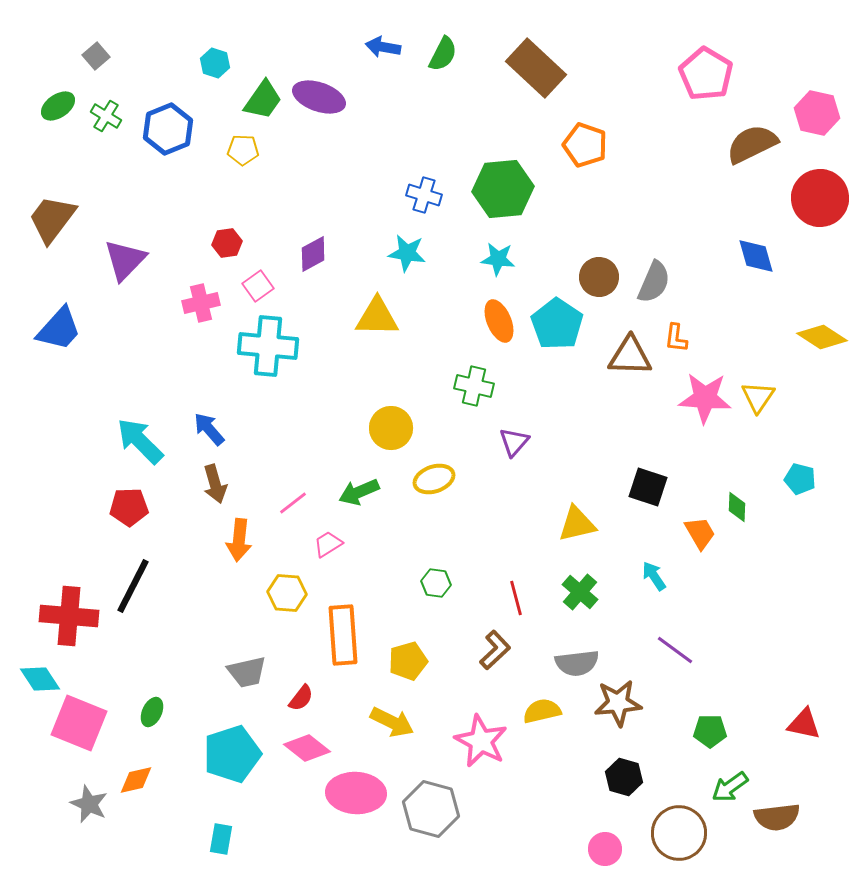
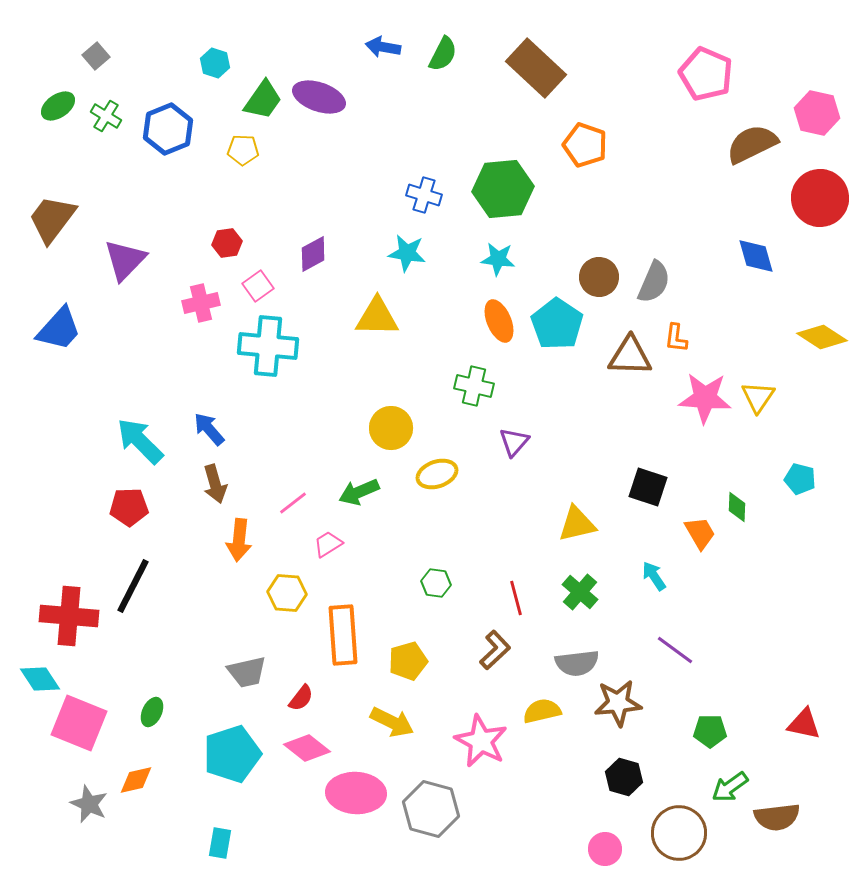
pink pentagon at (706, 74): rotated 8 degrees counterclockwise
yellow ellipse at (434, 479): moved 3 px right, 5 px up
cyan rectangle at (221, 839): moved 1 px left, 4 px down
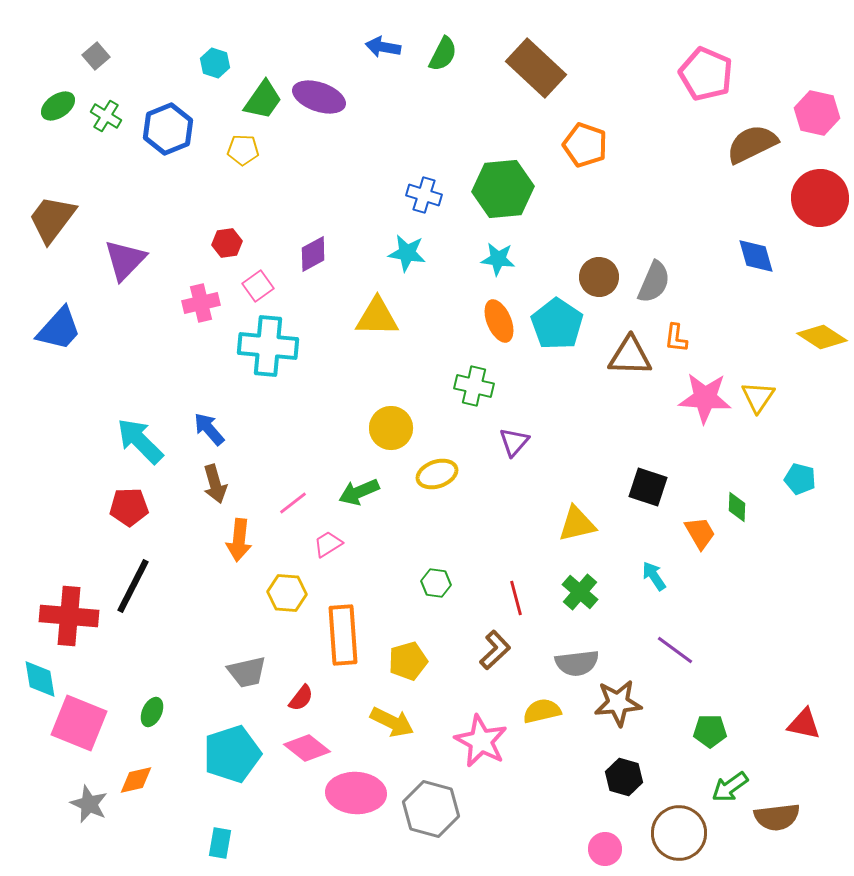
cyan diamond at (40, 679): rotated 24 degrees clockwise
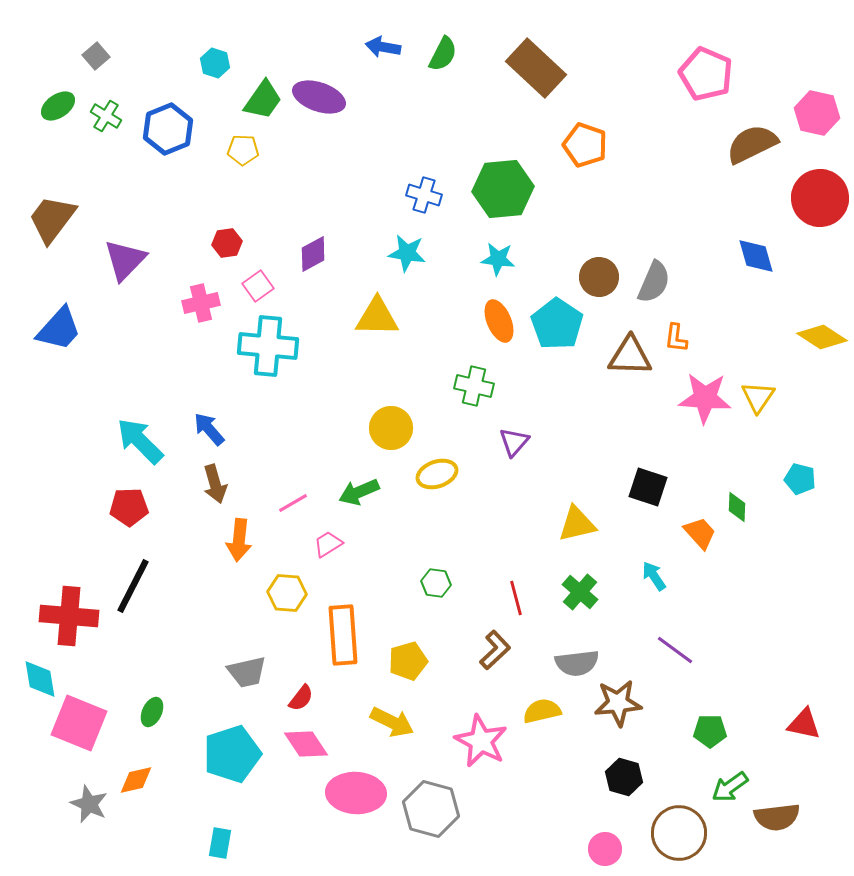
pink line at (293, 503): rotated 8 degrees clockwise
orange trapezoid at (700, 533): rotated 12 degrees counterclockwise
pink diamond at (307, 748): moved 1 px left, 4 px up; rotated 18 degrees clockwise
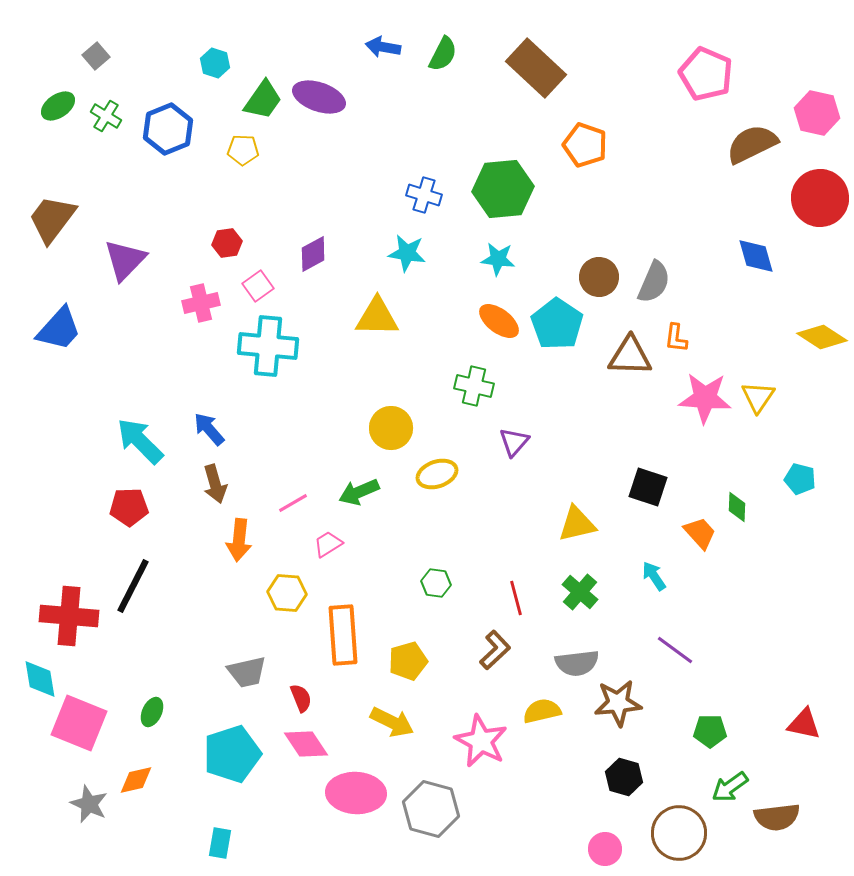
orange ellipse at (499, 321): rotated 30 degrees counterclockwise
red semicircle at (301, 698): rotated 60 degrees counterclockwise
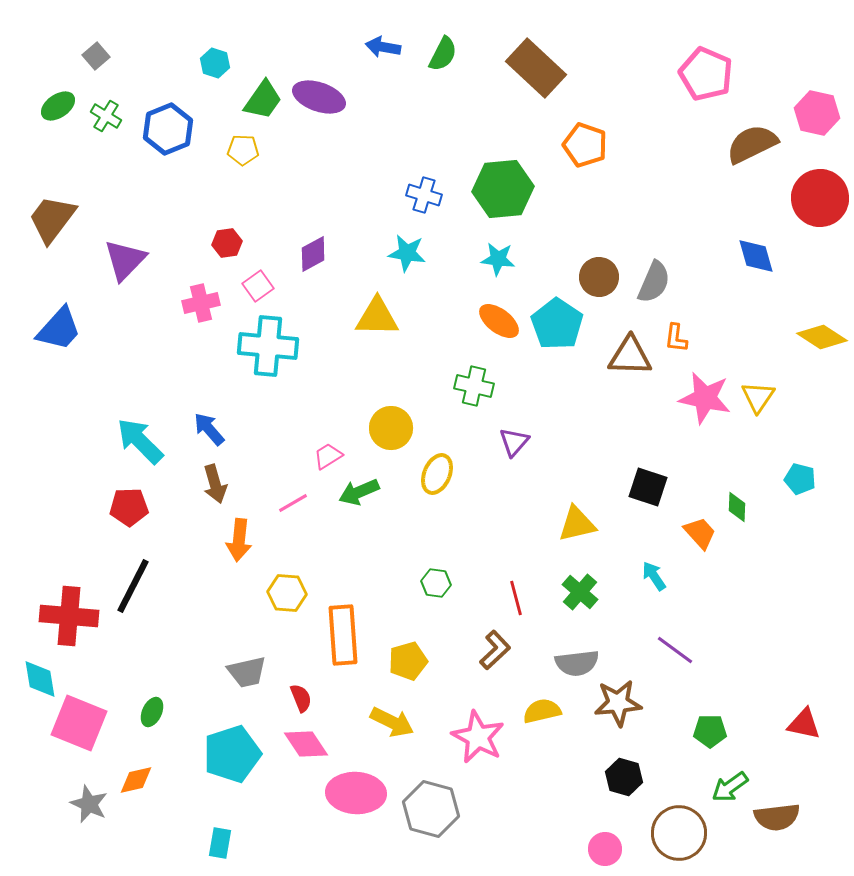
pink star at (705, 398): rotated 8 degrees clockwise
yellow ellipse at (437, 474): rotated 48 degrees counterclockwise
pink trapezoid at (328, 544): moved 88 px up
pink star at (481, 741): moved 3 px left, 4 px up
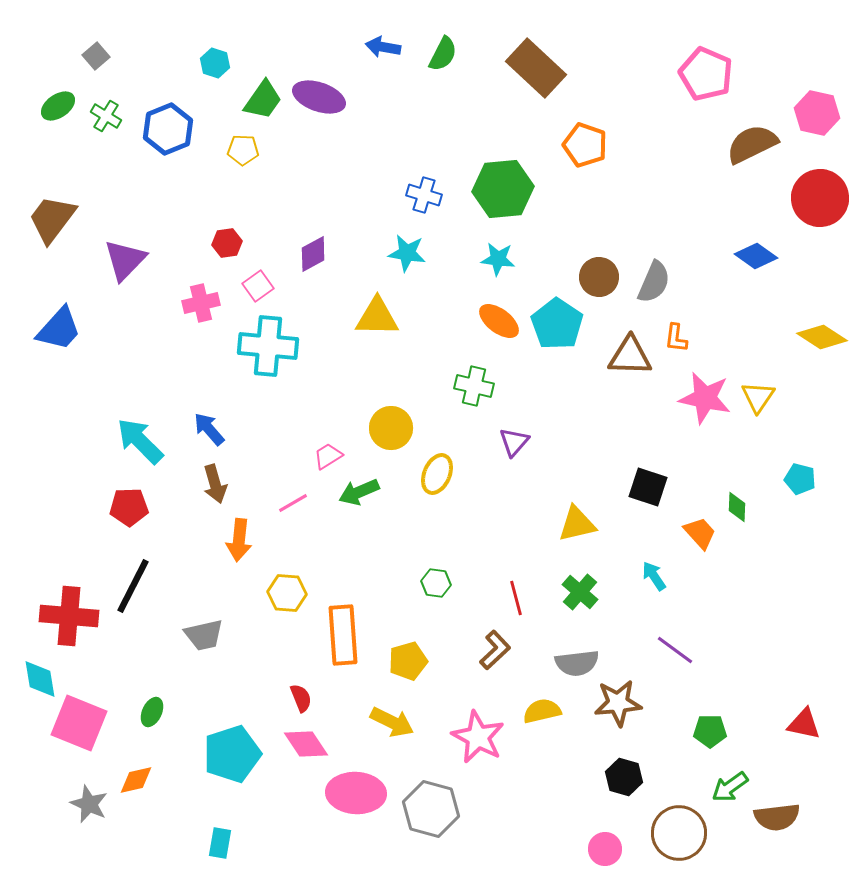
blue diamond at (756, 256): rotated 39 degrees counterclockwise
gray trapezoid at (247, 672): moved 43 px left, 37 px up
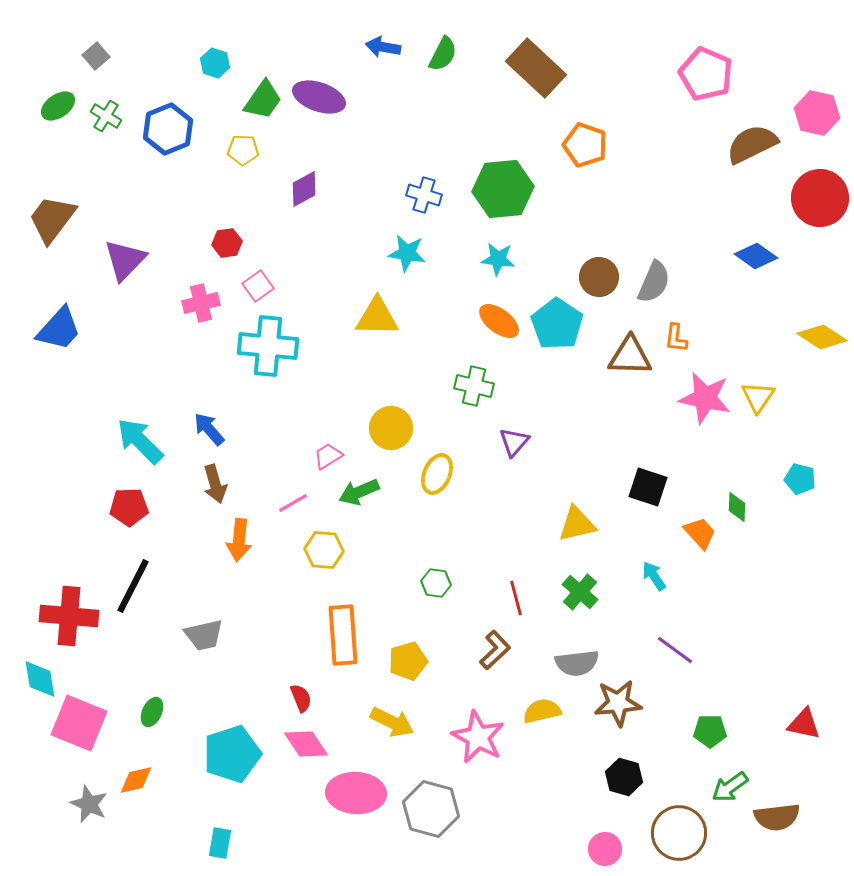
purple diamond at (313, 254): moved 9 px left, 65 px up
yellow hexagon at (287, 593): moved 37 px right, 43 px up
